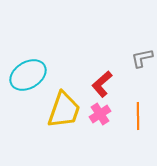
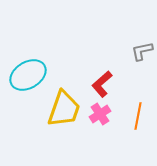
gray L-shape: moved 7 px up
yellow trapezoid: moved 1 px up
orange line: rotated 12 degrees clockwise
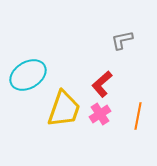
gray L-shape: moved 20 px left, 11 px up
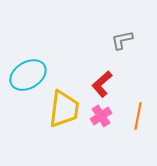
yellow trapezoid: rotated 12 degrees counterclockwise
pink cross: moved 1 px right, 2 px down
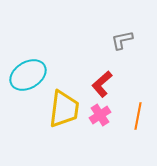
pink cross: moved 1 px left, 1 px up
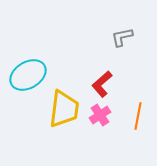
gray L-shape: moved 3 px up
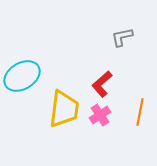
cyan ellipse: moved 6 px left, 1 px down
orange line: moved 2 px right, 4 px up
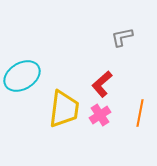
orange line: moved 1 px down
